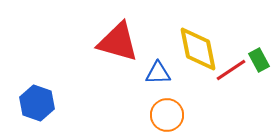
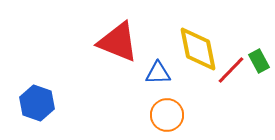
red triangle: rotated 6 degrees clockwise
green rectangle: moved 1 px down
red line: rotated 12 degrees counterclockwise
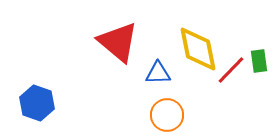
red triangle: rotated 18 degrees clockwise
green rectangle: rotated 20 degrees clockwise
